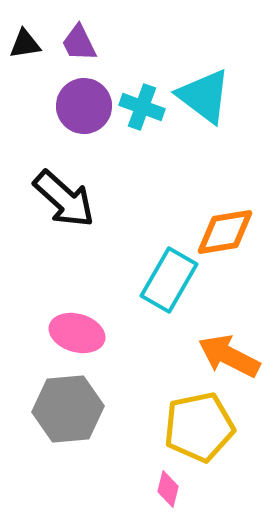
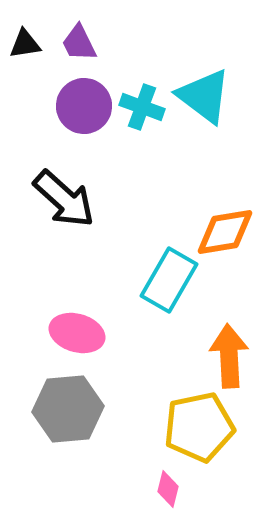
orange arrow: rotated 60 degrees clockwise
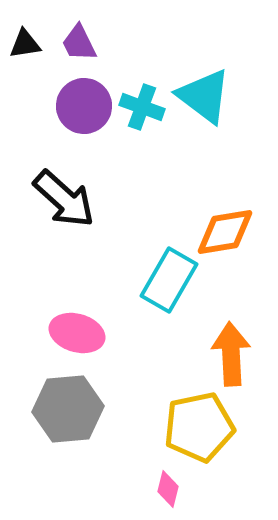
orange arrow: moved 2 px right, 2 px up
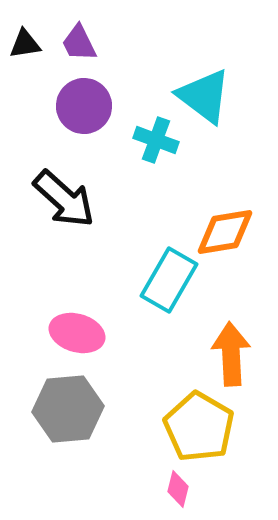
cyan cross: moved 14 px right, 33 px down
yellow pentagon: rotated 30 degrees counterclockwise
pink diamond: moved 10 px right
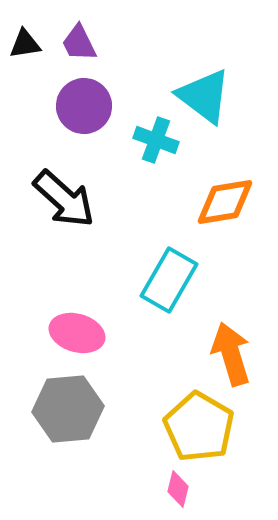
orange diamond: moved 30 px up
orange arrow: rotated 14 degrees counterclockwise
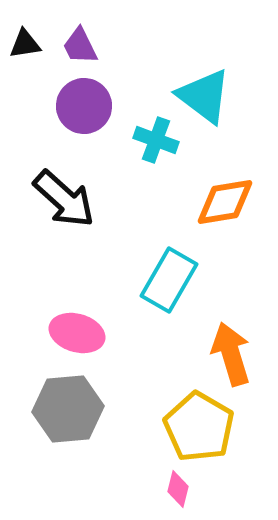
purple trapezoid: moved 1 px right, 3 px down
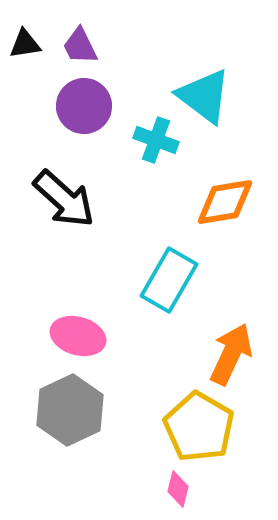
pink ellipse: moved 1 px right, 3 px down
orange arrow: rotated 42 degrees clockwise
gray hexagon: moved 2 px right, 1 px down; rotated 20 degrees counterclockwise
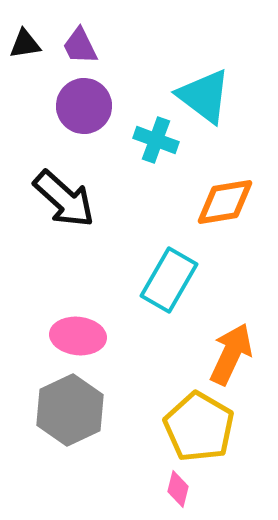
pink ellipse: rotated 10 degrees counterclockwise
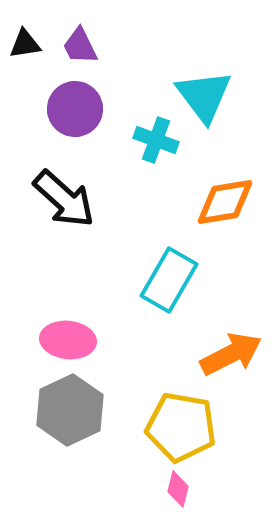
cyan triangle: rotated 16 degrees clockwise
purple circle: moved 9 px left, 3 px down
pink ellipse: moved 10 px left, 4 px down
orange arrow: rotated 38 degrees clockwise
yellow pentagon: moved 18 px left; rotated 20 degrees counterclockwise
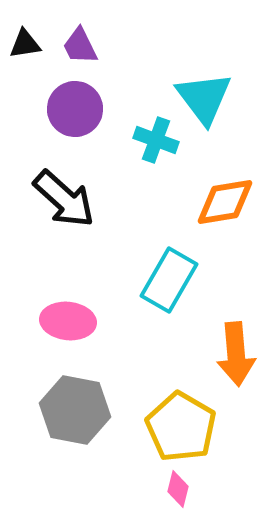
cyan triangle: moved 2 px down
pink ellipse: moved 19 px up
orange arrow: moved 5 px right; rotated 112 degrees clockwise
gray hexagon: moved 5 px right; rotated 24 degrees counterclockwise
yellow pentagon: rotated 20 degrees clockwise
